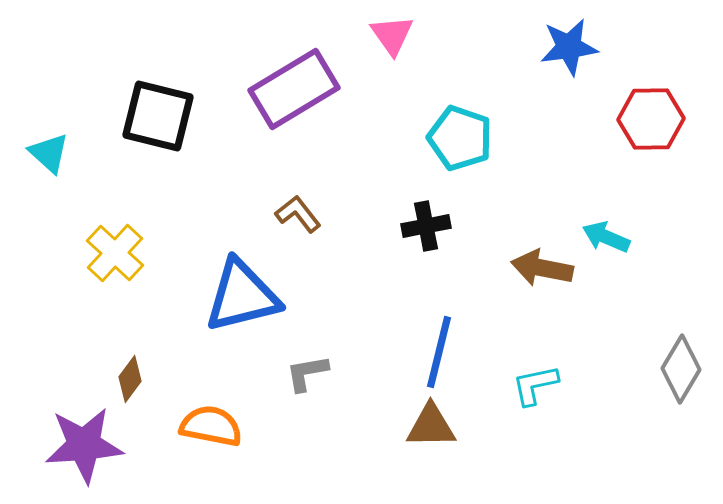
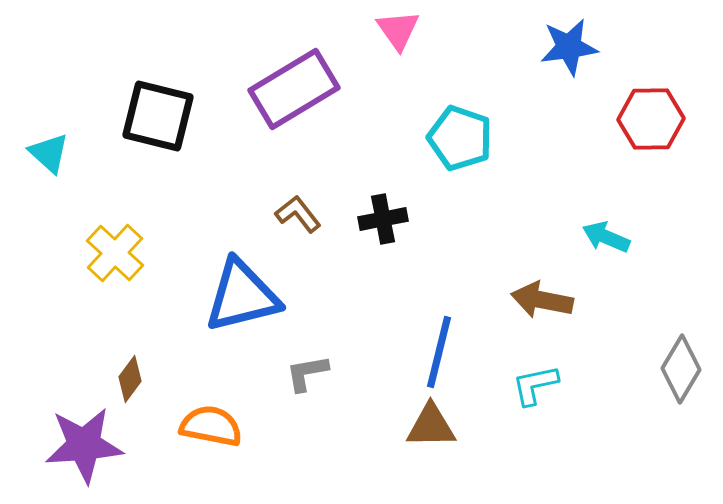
pink triangle: moved 6 px right, 5 px up
black cross: moved 43 px left, 7 px up
brown arrow: moved 32 px down
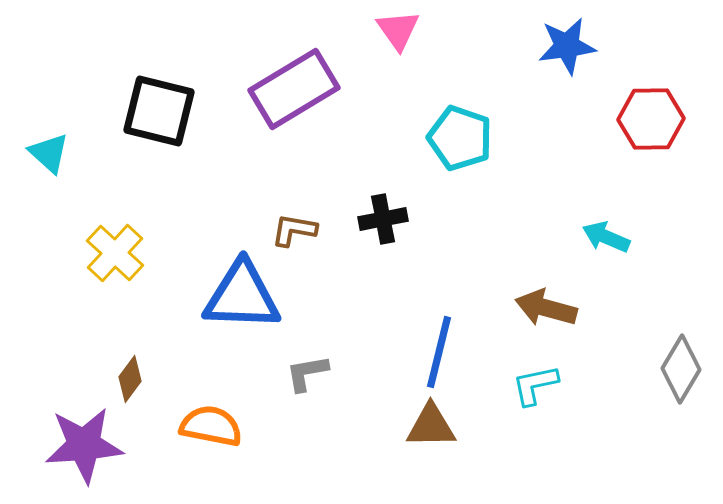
blue star: moved 2 px left, 1 px up
black square: moved 1 px right, 5 px up
brown L-shape: moved 4 px left, 16 px down; rotated 42 degrees counterclockwise
blue triangle: rotated 16 degrees clockwise
brown arrow: moved 4 px right, 8 px down; rotated 4 degrees clockwise
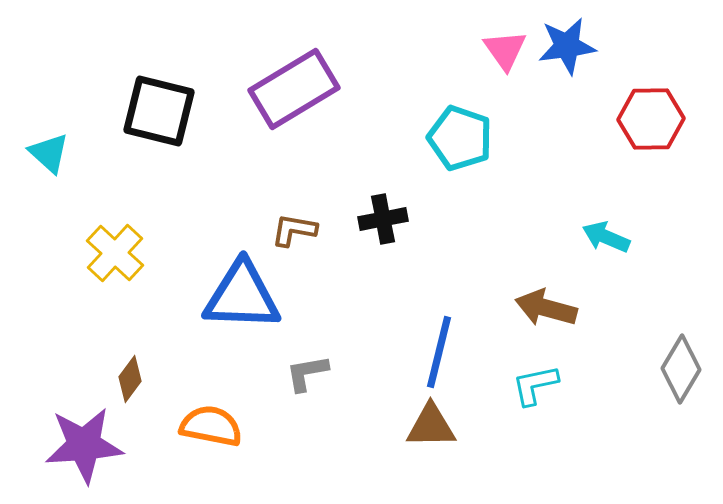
pink triangle: moved 107 px right, 20 px down
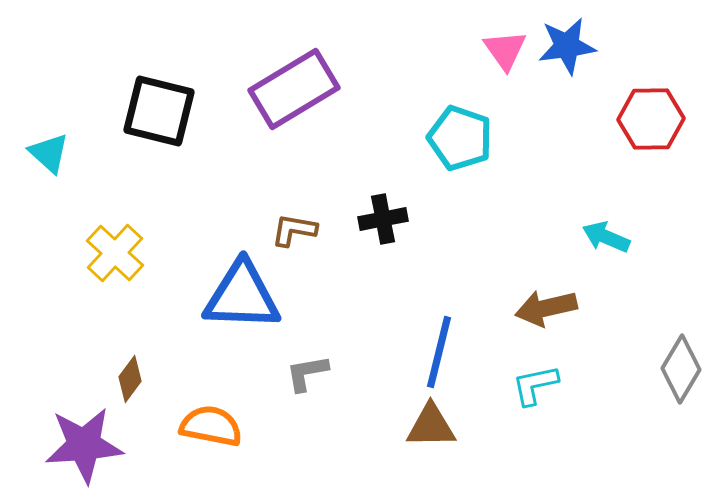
brown arrow: rotated 28 degrees counterclockwise
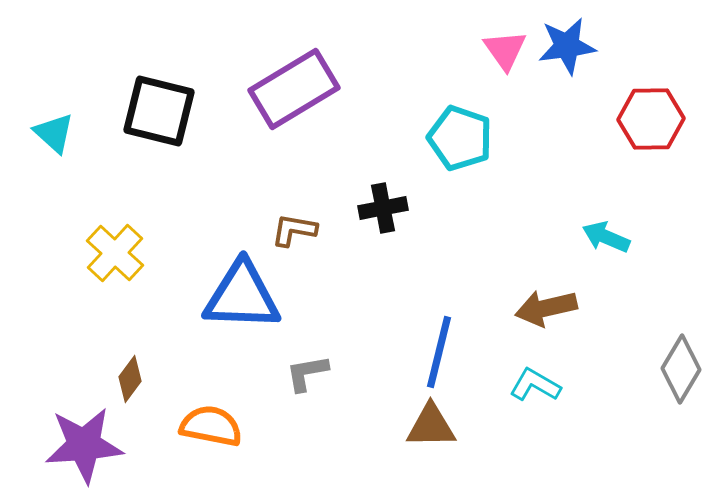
cyan triangle: moved 5 px right, 20 px up
black cross: moved 11 px up
cyan L-shape: rotated 42 degrees clockwise
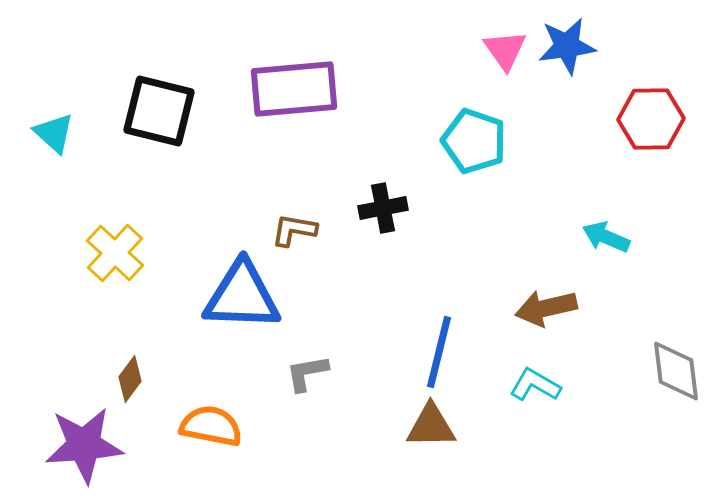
purple rectangle: rotated 26 degrees clockwise
cyan pentagon: moved 14 px right, 3 px down
gray diamond: moved 5 px left, 2 px down; rotated 38 degrees counterclockwise
